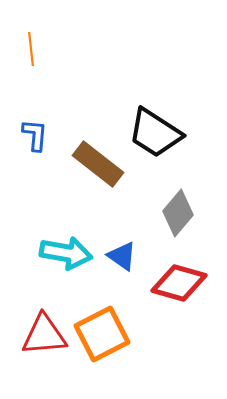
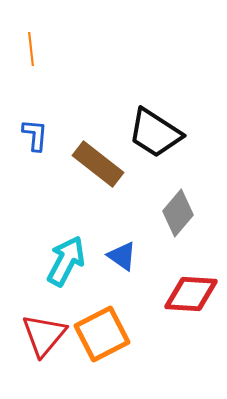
cyan arrow: moved 8 px down; rotated 72 degrees counterclockwise
red diamond: moved 12 px right, 11 px down; rotated 12 degrees counterclockwise
red triangle: rotated 45 degrees counterclockwise
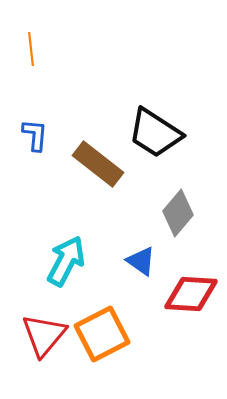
blue triangle: moved 19 px right, 5 px down
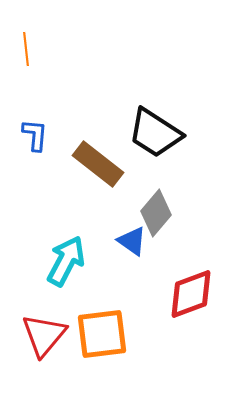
orange line: moved 5 px left
gray diamond: moved 22 px left
blue triangle: moved 9 px left, 20 px up
red diamond: rotated 24 degrees counterclockwise
orange square: rotated 20 degrees clockwise
